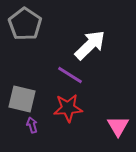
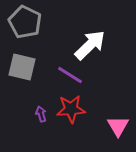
gray pentagon: moved 2 px up; rotated 8 degrees counterclockwise
gray square: moved 32 px up
red star: moved 3 px right, 1 px down
purple arrow: moved 9 px right, 11 px up
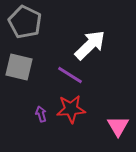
gray square: moved 3 px left
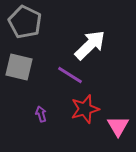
red star: moved 14 px right; rotated 12 degrees counterclockwise
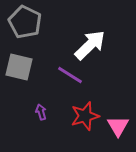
red star: moved 7 px down
purple arrow: moved 2 px up
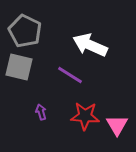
gray pentagon: moved 9 px down
white arrow: rotated 112 degrees counterclockwise
red star: rotated 20 degrees clockwise
pink triangle: moved 1 px left, 1 px up
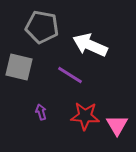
gray pentagon: moved 17 px right, 4 px up; rotated 16 degrees counterclockwise
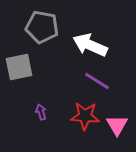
gray square: rotated 24 degrees counterclockwise
purple line: moved 27 px right, 6 px down
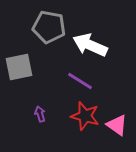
gray pentagon: moved 7 px right
purple line: moved 17 px left
purple arrow: moved 1 px left, 2 px down
red star: rotated 12 degrees clockwise
pink triangle: rotated 25 degrees counterclockwise
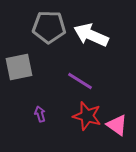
gray pentagon: rotated 8 degrees counterclockwise
white arrow: moved 1 px right, 10 px up
red star: moved 2 px right
